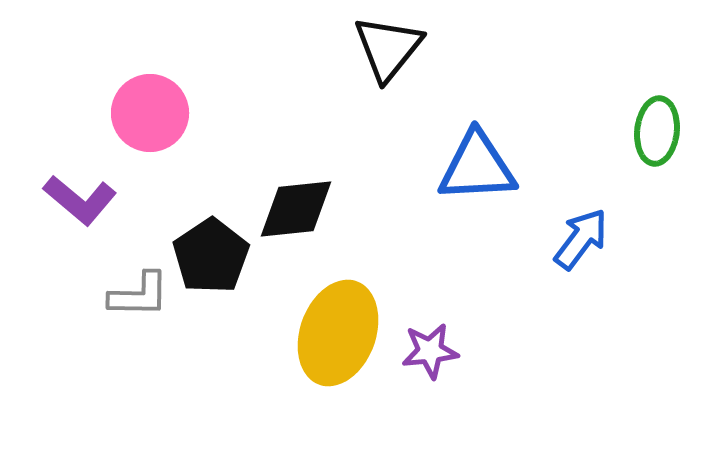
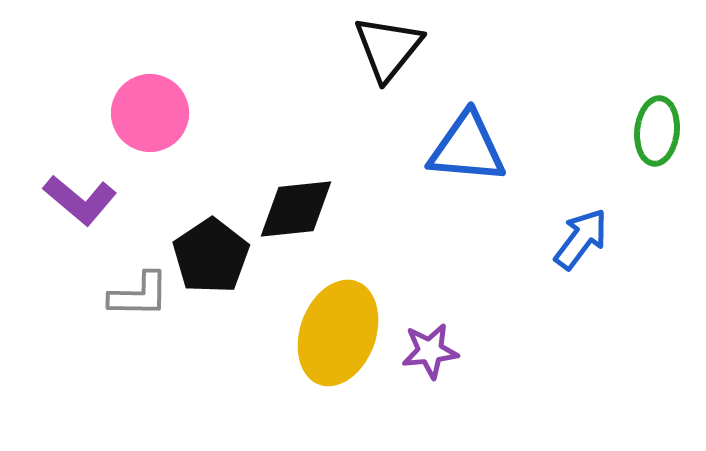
blue triangle: moved 10 px left, 19 px up; rotated 8 degrees clockwise
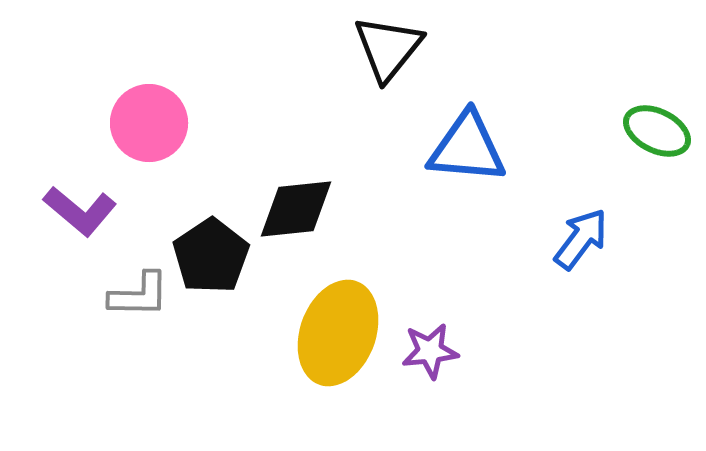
pink circle: moved 1 px left, 10 px down
green ellipse: rotated 70 degrees counterclockwise
purple L-shape: moved 11 px down
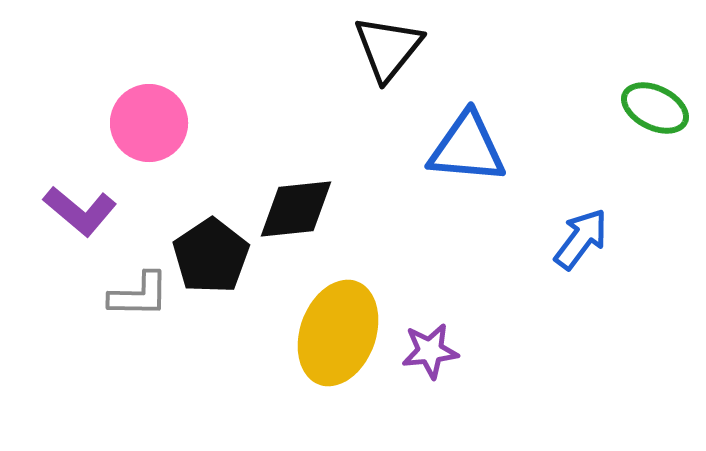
green ellipse: moved 2 px left, 23 px up
